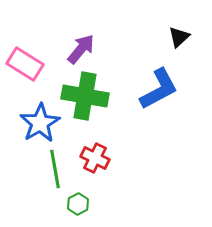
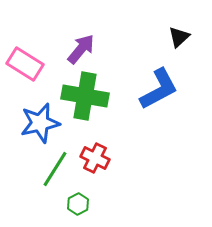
blue star: rotated 18 degrees clockwise
green line: rotated 42 degrees clockwise
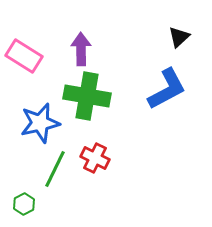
purple arrow: rotated 40 degrees counterclockwise
pink rectangle: moved 1 px left, 8 px up
blue L-shape: moved 8 px right
green cross: moved 2 px right
green line: rotated 6 degrees counterclockwise
green hexagon: moved 54 px left
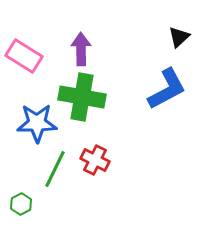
green cross: moved 5 px left, 1 px down
blue star: moved 3 px left; rotated 12 degrees clockwise
red cross: moved 2 px down
green hexagon: moved 3 px left
